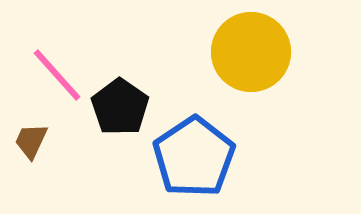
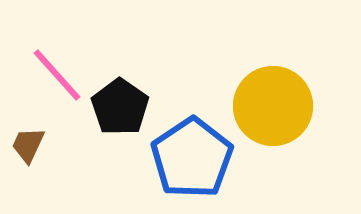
yellow circle: moved 22 px right, 54 px down
brown trapezoid: moved 3 px left, 4 px down
blue pentagon: moved 2 px left, 1 px down
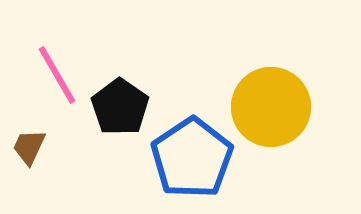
pink line: rotated 12 degrees clockwise
yellow circle: moved 2 px left, 1 px down
brown trapezoid: moved 1 px right, 2 px down
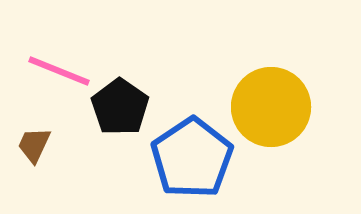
pink line: moved 2 px right, 4 px up; rotated 38 degrees counterclockwise
brown trapezoid: moved 5 px right, 2 px up
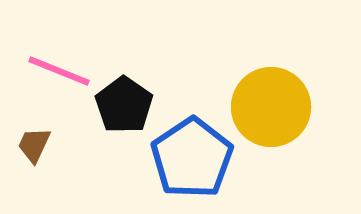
black pentagon: moved 4 px right, 2 px up
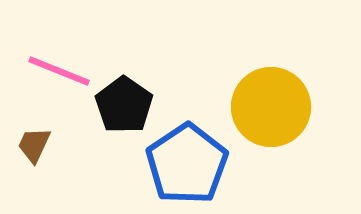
blue pentagon: moved 5 px left, 6 px down
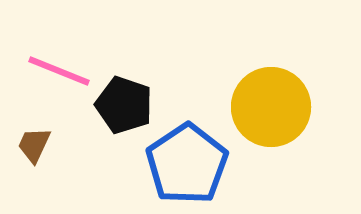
black pentagon: rotated 16 degrees counterclockwise
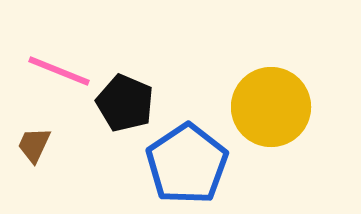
black pentagon: moved 1 px right, 2 px up; rotated 4 degrees clockwise
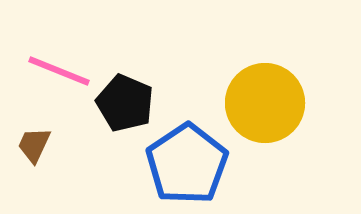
yellow circle: moved 6 px left, 4 px up
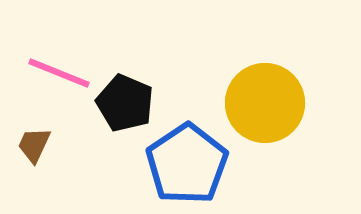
pink line: moved 2 px down
